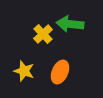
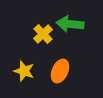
orange ellipse: moved 1 px up
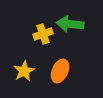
yellow cross: rotated 24 degrees clockwise
yellow star: rotated 25 degrees clockwise
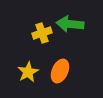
yellow cross: moved 1 px left, 1 px up
yellow star: moved 4 px right, 1 px down
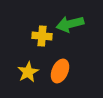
green arrow: rotated 20 degrees counterclockwise
yellow cross: moved 3 px down; rotated 24 degrees clockwise
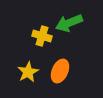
green arrow: moved 1 px left, 1 px up; rotated 8 degrees counterclockwise
yellow cross: rotated 12 degrees clockwise
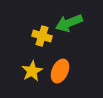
yellow star: moved 4 px right, 1 px up
